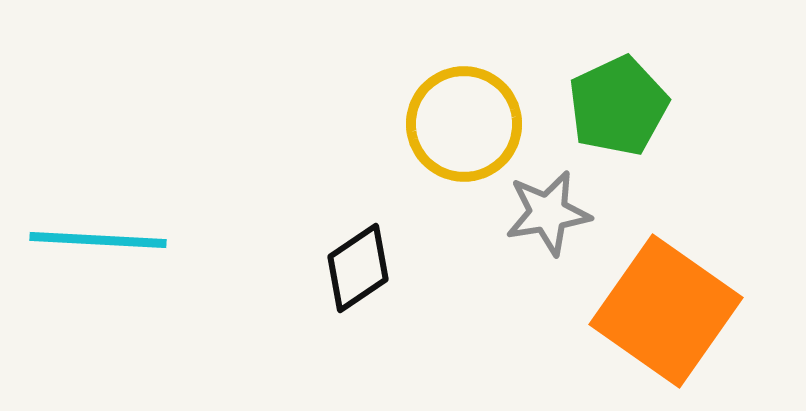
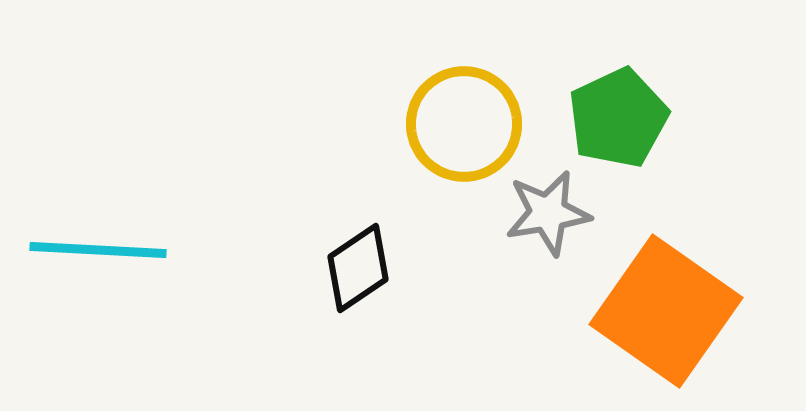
green pentagon: moved 12 px down
cyan line: moved 10 px down
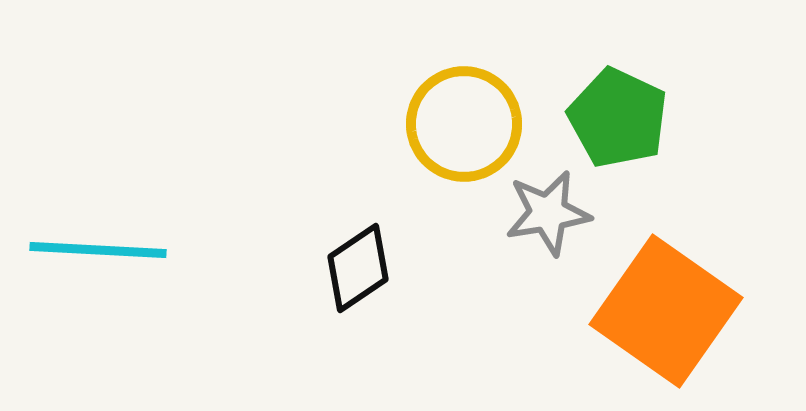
green pentagon: rotated 22 degrees counterclockwise
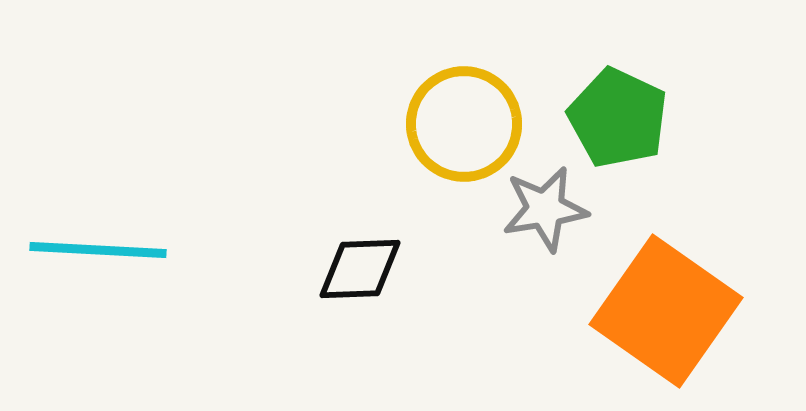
gray star: moved 3 px left, 4 px up
black diamond: moved 2 px right, 1 px down; rotated 32 degrees clockwise
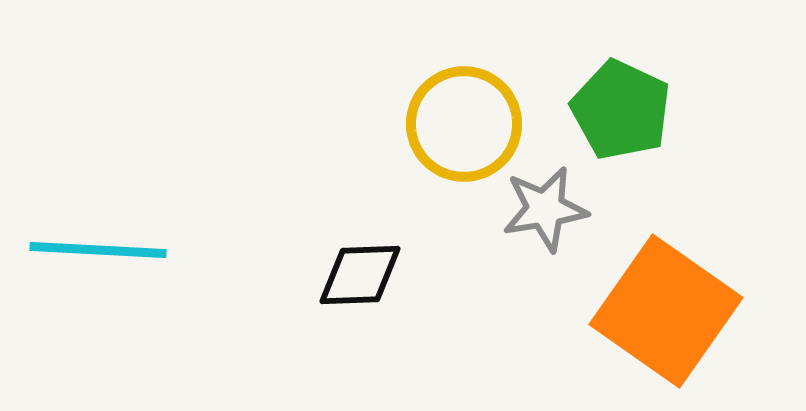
green pentagon: moved 3 px right, 8 px up
black diamond: moved 6 px down
